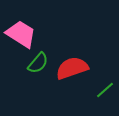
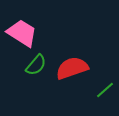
pink trapezoid: moved 1 px right, 1 px up
green semicircle: moved 2 px left, 2 px down
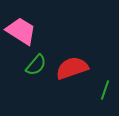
pink trapezoid: moved 1 px left, 2 px up
green line: rotated 30 degrees counterclockwise
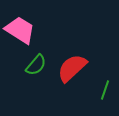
pink trapezoid: moved 1 px left, 1 px up
red semicircle: rotated 24 degrees counterclockwise
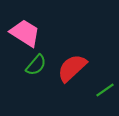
pink trapezoid: moved 5 px right, 3 px down
green line: rotated 36 degrees clockwise
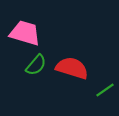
pink trapezoid: rotated 16 degrees counterclockwise
red semicircle: rotated 60 degrees clockwise
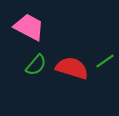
pink trapezoid: moved 4 px right, 6 px up; rotated 12 degrees clockwise
green line: moved 29 px up
